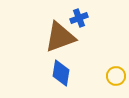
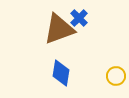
blue cross: rotated 24 degrees counterclockwise
brown triangle: moved 1 px left, 8 px up
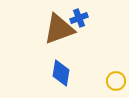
blue cross: rotated 24 degrees clockwise
yellow circle: moved 5 px down
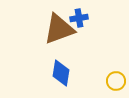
blue cross: rotated 12 degrees clockwise
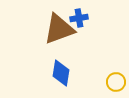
yellow circle: moved 1 px down
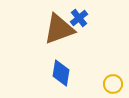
blue cross: rotated 30 degrees counterclockwise
yellow circle: moved 3 px left, 2 px down
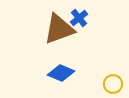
blue diamond: rotated 76 degrees counterclockwise
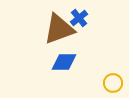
blue diamond: moved 3 px right, 11 px up; rotated 24 degrees counterclockwise
yellow circle: moved 1 px up
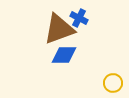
blue cross: rotated 24 degrees counterclockwise
blue diamond: moved 7 px up
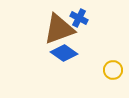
blue diamond: moved 2 px up; rotated 36 degrees clockwise
yellow circle: moved 13 px up
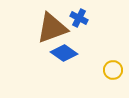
brown triangle: moved 7 px left, 1 px up
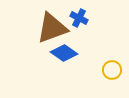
yellow circle: moved 1 px left
